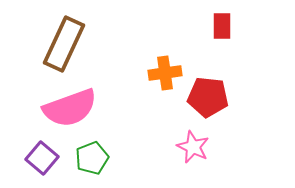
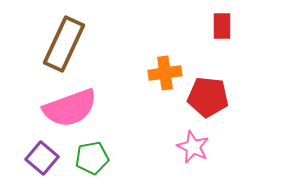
green pentagon: rotated 12 degrees clockwise
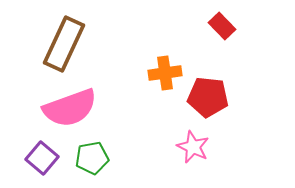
red rectangle: rotated 44 degrees counterclockwise
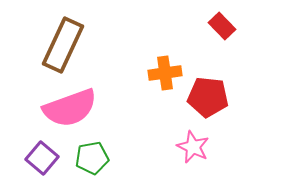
brown rectangle: moved 1 px left, 1 px down
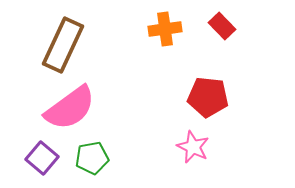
orange cross: moved 44 px up
pink semicircle: rotated 16 degrees counterclockwise
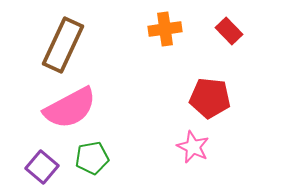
red rectangle: moved 7 px right, 5 px down
red pentagon: moved 2 px right, 1 px down
pink semicircle: rotated 8 degrees clockwise
purple square: moved 9 px down
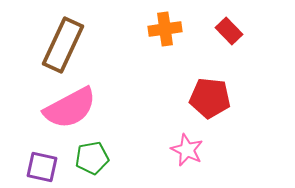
pink star: moved 6 px left, 3 px down
purple square: rotated 28 degrees counterclockwise
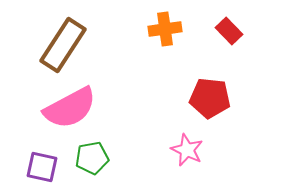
brown rectangle: rotated 8 degrees clockwise
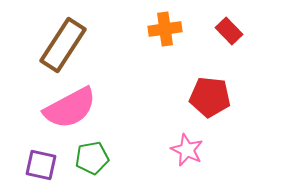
red pentagon: moved 1 px up
purple square: moved 1 px left, 2 px up
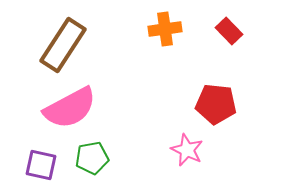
red pentagon: moved 6 px right, 7 px down
